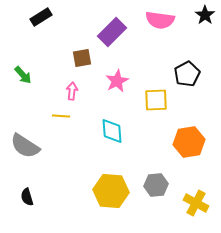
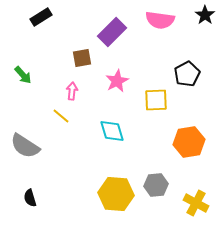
yellow line: rotated 36 degrees clockwise
cyan diamond: rotated 12 degrees counterclockwise
yellow hexagon: moved 5 px right, 3 px down
black semicircle: moved 3 px right, 1 px down
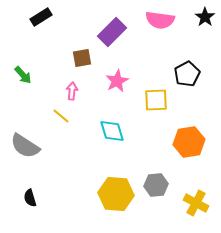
black star: moved 2 px down
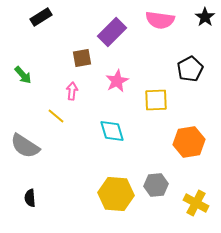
black pentagon: moved 3 px right, 5 px up
yellow line: moved 5 px left
black semicircle: rotated 12 degrees clockwise
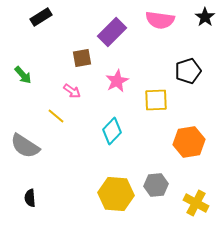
black pentagon: moved 2 px left, 2 px down; rotated 10 degrees clockwise
pink arrow: rotated 120 degrees clockwise
cyan diamond: rotated 60 degrees clockwise
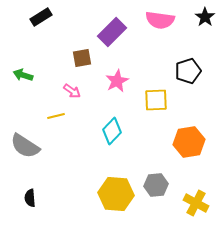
green arrow: rotated 150 degrees clockwise
yellow line: rotated 54 degrees counterclockwise
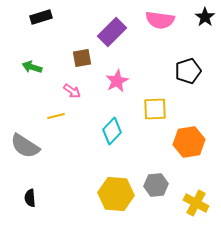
black rectangle: rotated 15 degrees clockwise
green arrow: moved 9 px right, 8 px up
yellow square: moved 1 px left, 9 px down
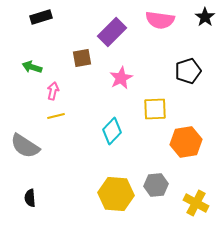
pink star: moved 4 px right, 3 px up
pink arrow: moved 19 px left; rotated 114 degrees counterclockwise
orange hexagon: moved 3 px left
